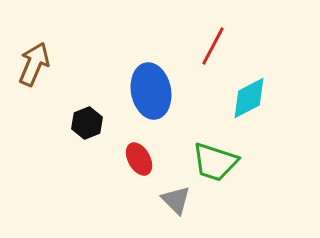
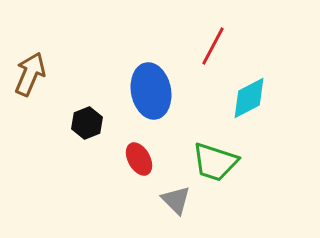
brown arrow: moved 4 px left, 10 px down
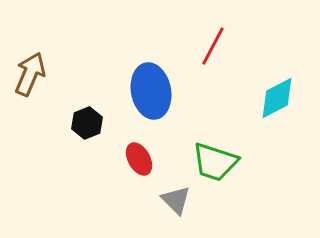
cyan diamond: moved 28 px right
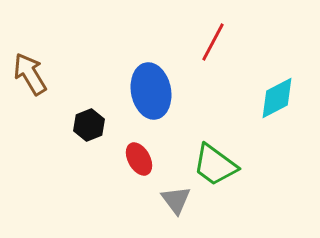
red line: moved 4 px up
brown arrow: rotated 54 degrees counterclockwise
black hexagon: moved 2 px right, 2 px down
green trapezoid: moved 3 px down; rotated 18 degrees clockwise
gray triangle: rotated 8 degrees clockwise
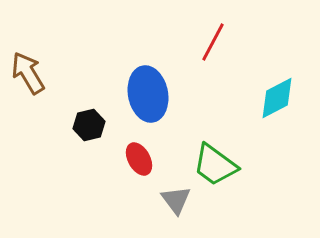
brown arrow: moved 2 px left, 1 px up
blue ellipse: moved 3 px left, 3 px down
black hexagon: rotated 8 degrees clockwise
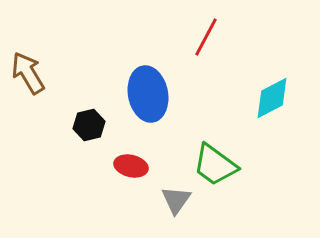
red line: moved 7 px left, 5 px up
cyan diamond: moved 5 px left
red ellipse: moved 8 px left, 7 px down; rotated 48 degrees counterclockwise
gray triangle: rotated 12 degrees clockwise
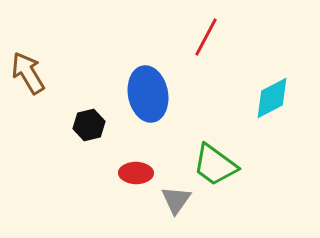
red ellipse: moved 5 px right, 7 px down; rotated 12 degrees counterclockwise
